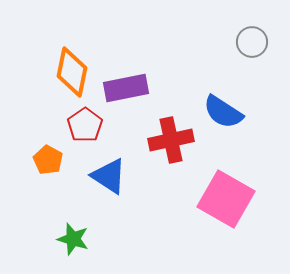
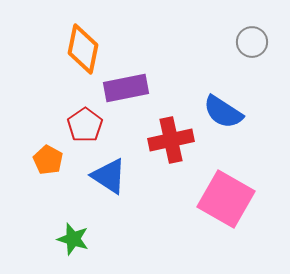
orange diamond: moved 11 px right, 23 px up
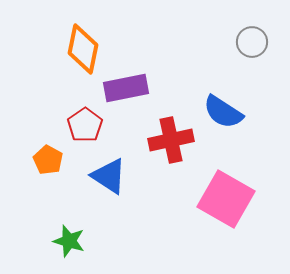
green star: moved 4 px left, 2 px down
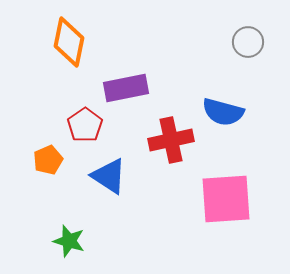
gray circle: moved 4 px left
orange diamond: moved 14 px left, 7 px up
blue semicircle: rotated 18 degrees counterclockwise
orange pentagon: rotated 20 degrees clockwise
pink square: rotated 34 degrees counterclockwise
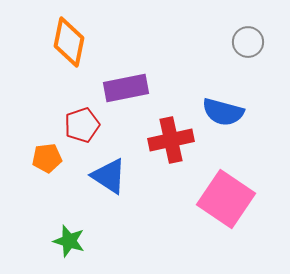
red pentagon: moved 3 px left; rotated 16 degrees clockwise
orange pentagon: moved 1 px left, 2 px up; rotated 16 degrees clockwise
pink square: rotated 38 degrees clockwise
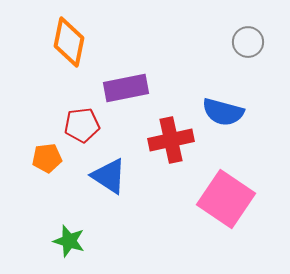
red pentagon: rotated 12 degrees clockwise
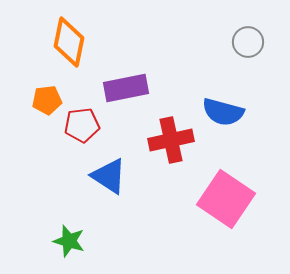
orange pentagon: moved 58 px up
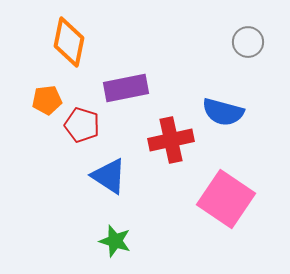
red pentagon: rotated 24 degrees clockwise
green star: moved 46 px right
